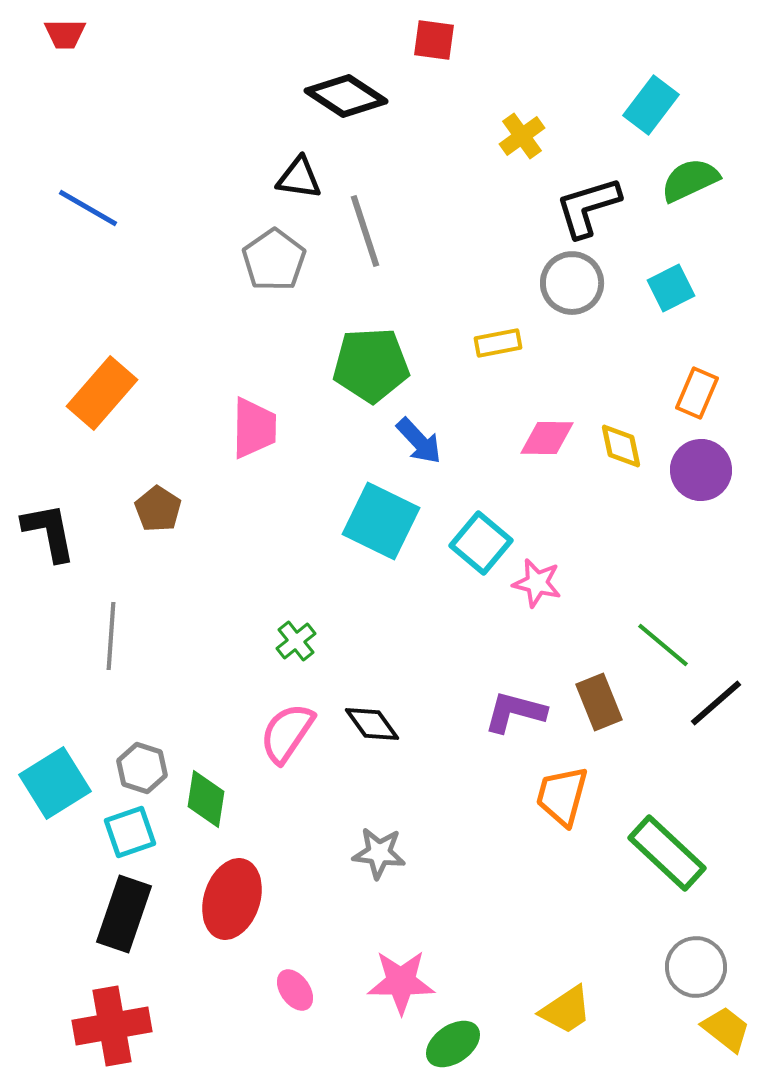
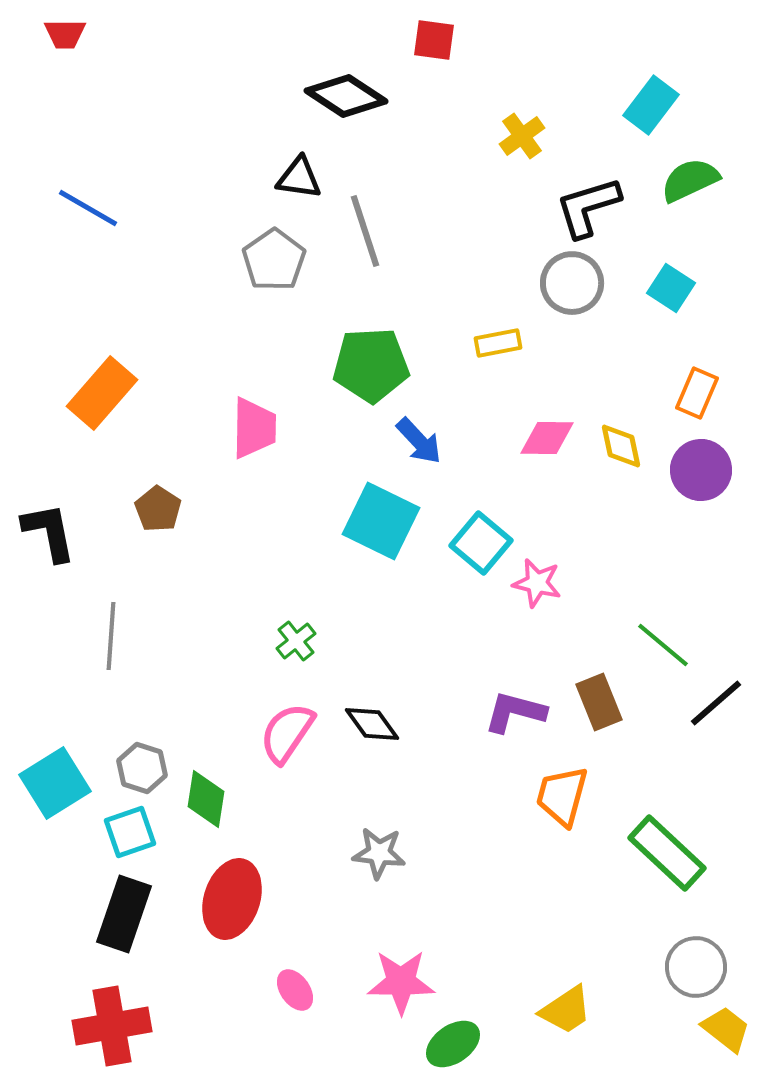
cyan square at (671, 288): rotated 30 degrees counterclockwise
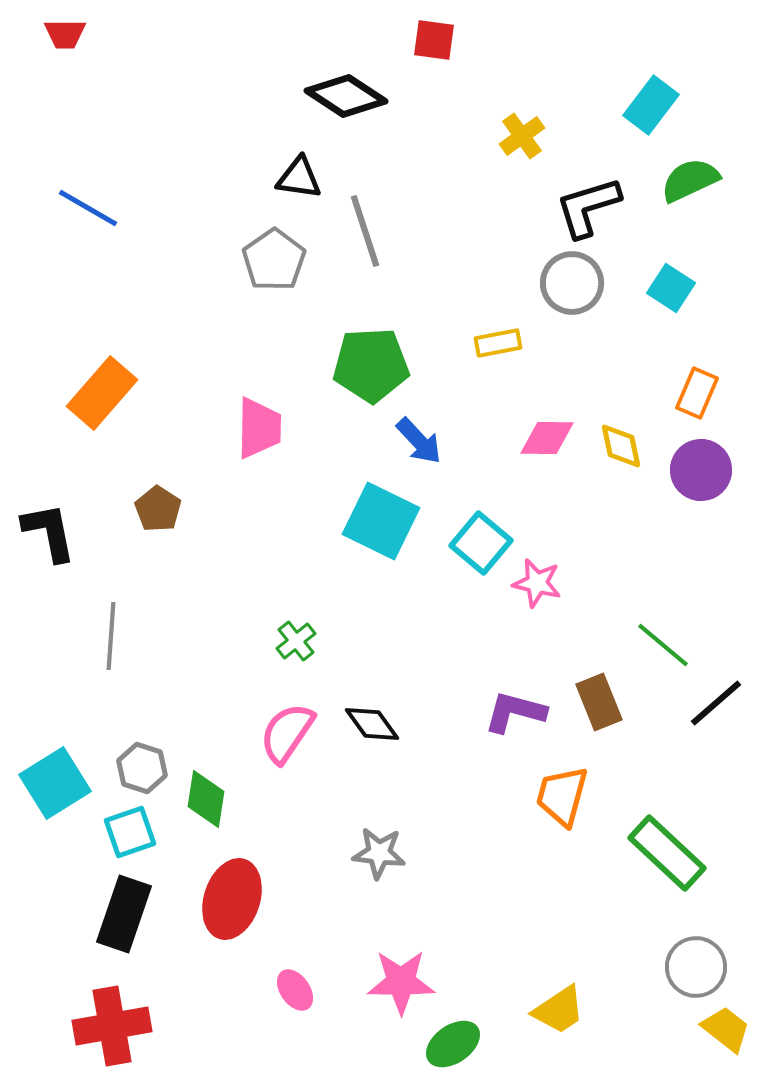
pink trapezoid at (254, 428): moved 5 px right
yellow trapezoid at (566, 1010): moved 7 px left
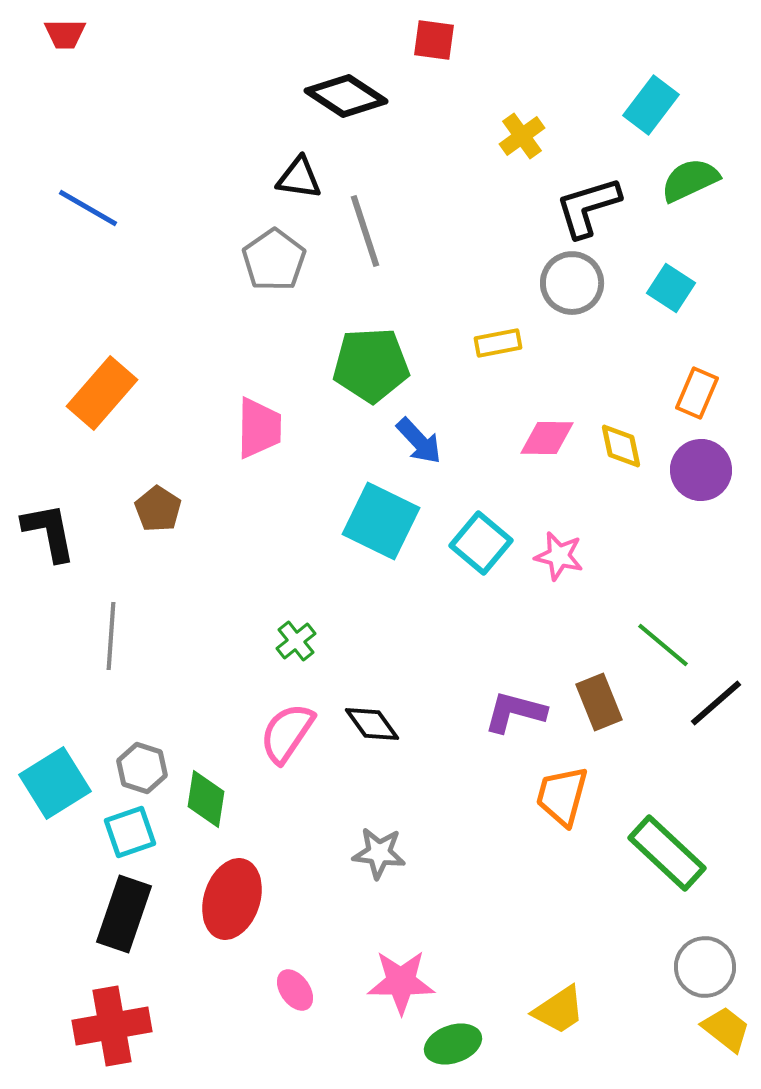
pink star at (537, 583): moved 22 px right, 27 px up
gray circle at (696, 967): moved 9 px right
green ellipse at (453, 1044): rotated 16 degrees clockwise
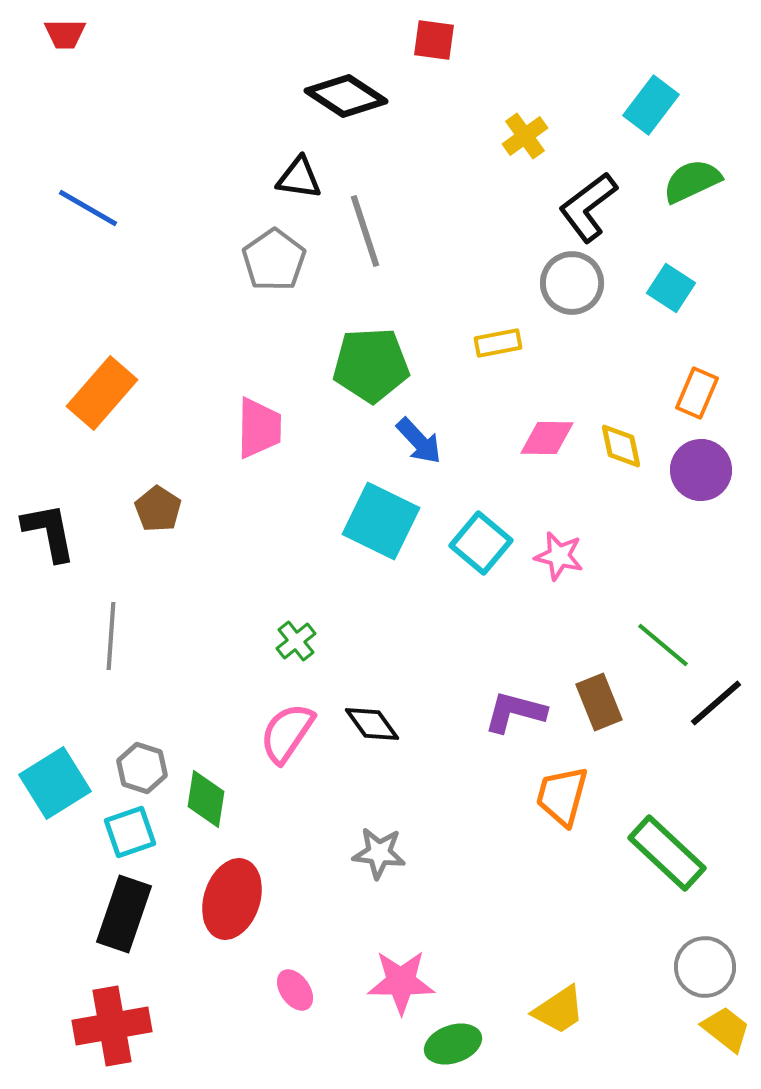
yellow cross at (522, 136): moved 3 px right
green semicircle at (690, 180): moved 2 px right, 1 px down
black L-shape at (588, 207): rotated 20 degrees counterclockwise
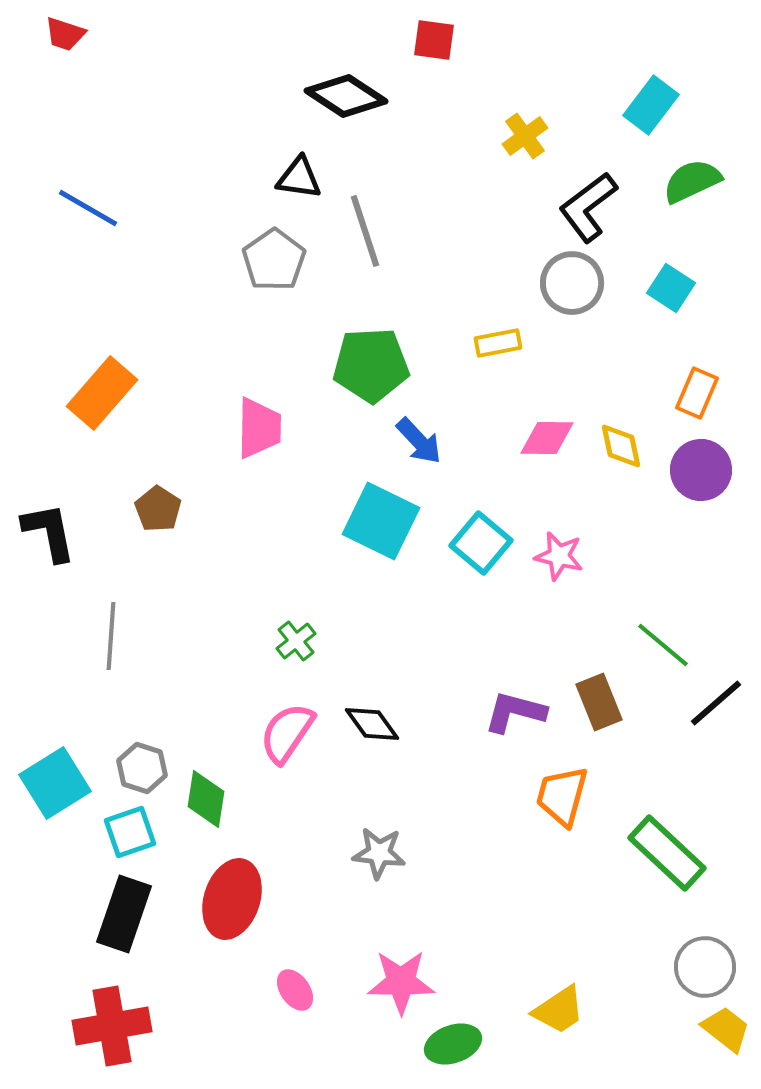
red trapezoid at (65, 34): rotated 18 degrees clockwise
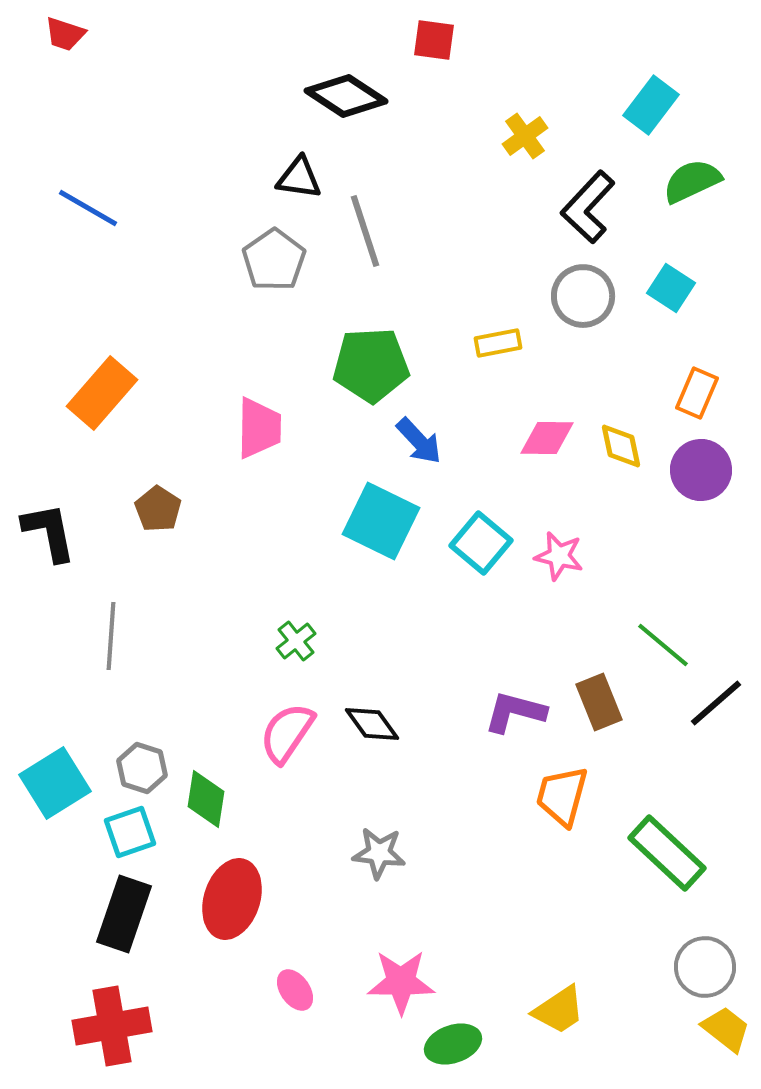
black L-shape at (588, 207): rotated 10 degrees counterclockwise
gray circle at (572, 283): moved 11 px right, 13 px down
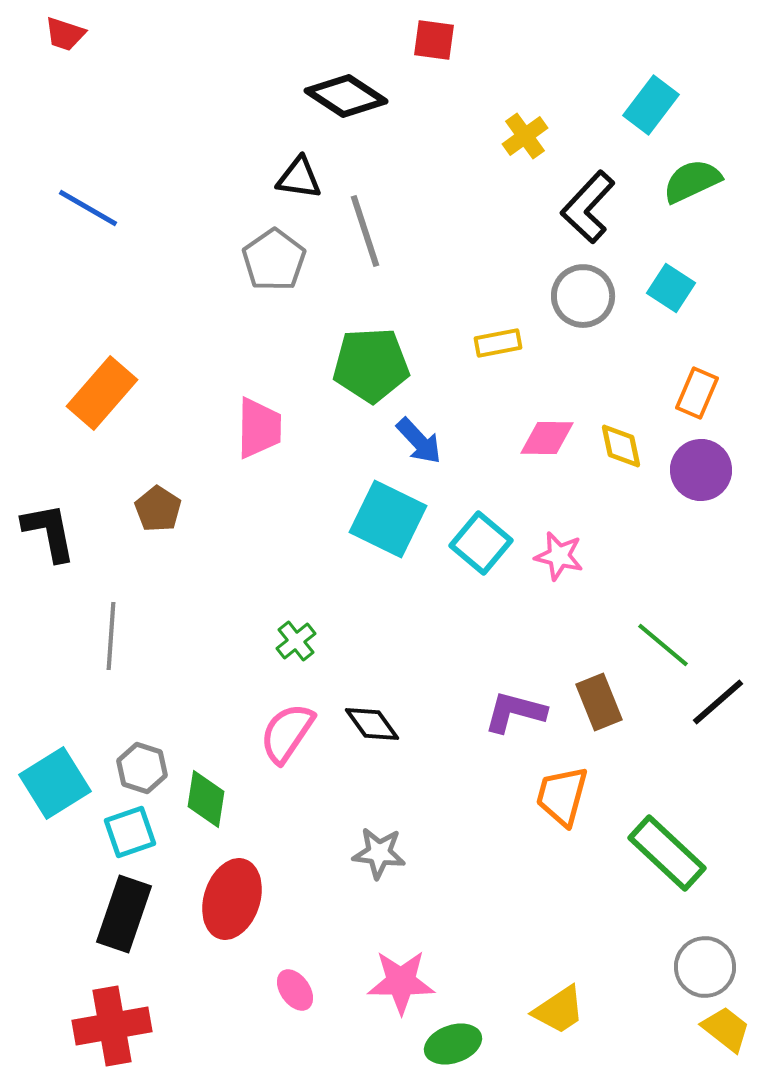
cyan square at (381, 521): moved 7 px right, 2 px up
black line at (716, 703): moved 2 px right, 1 px up
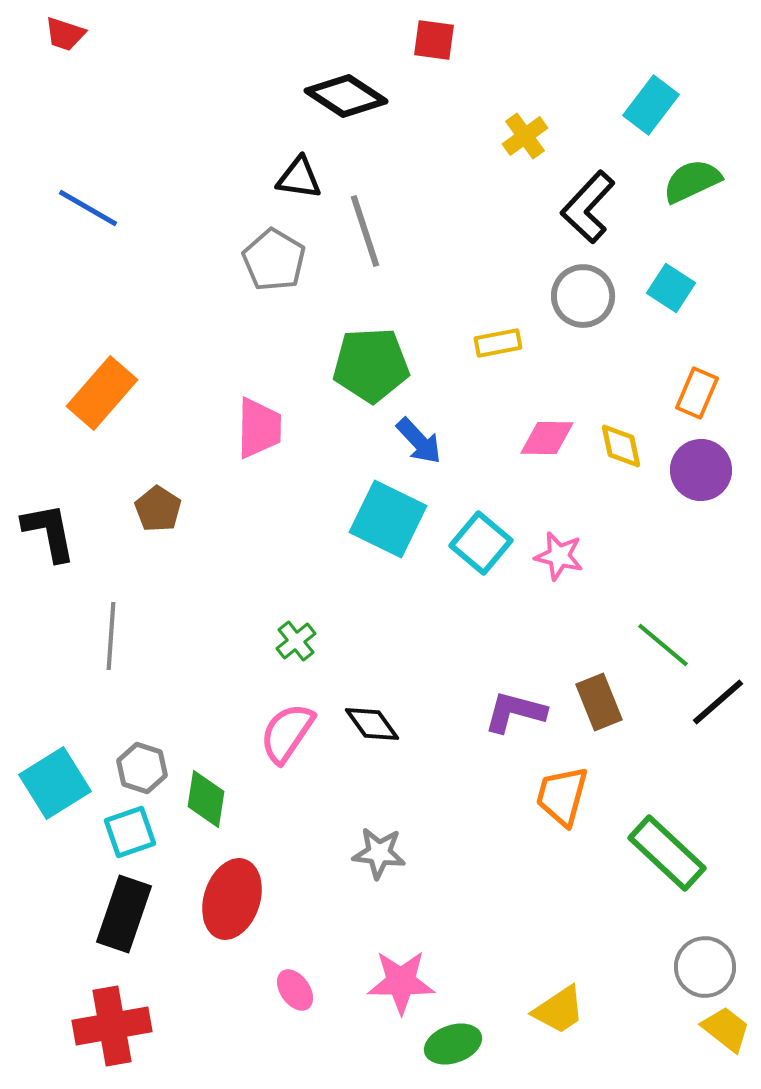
gray pentagon at (274, 260): rotated 6 degrees counterclockwise
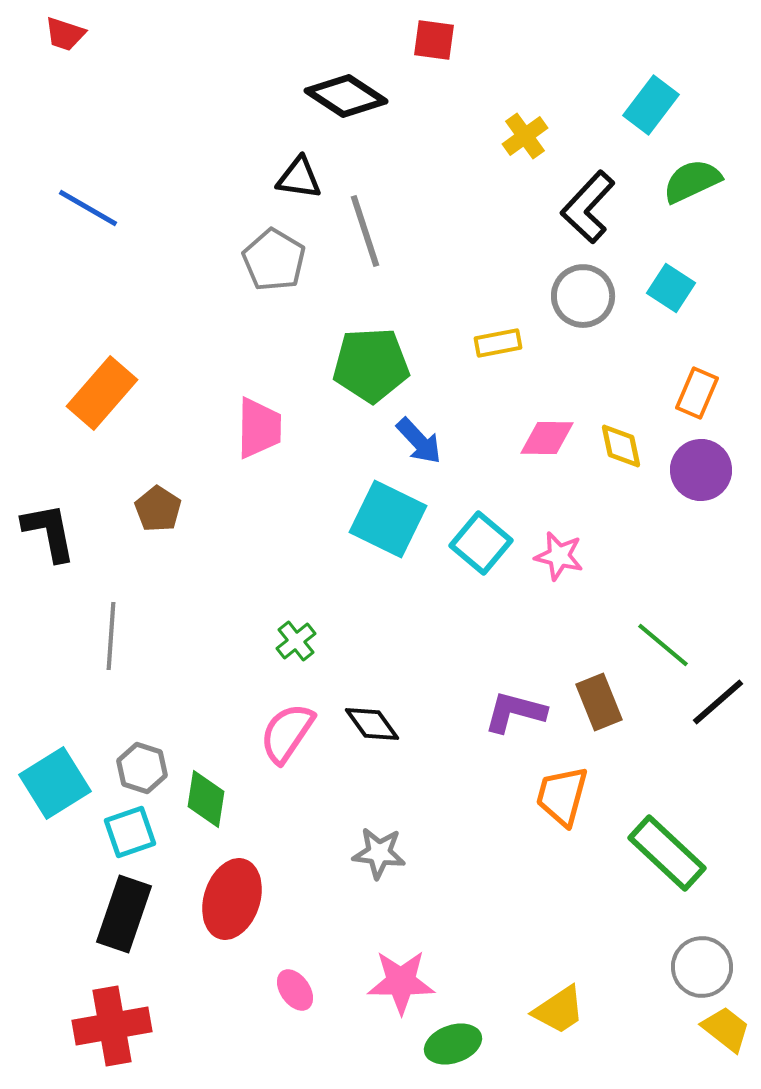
gray circle at (705, 967): moved 3 px left
